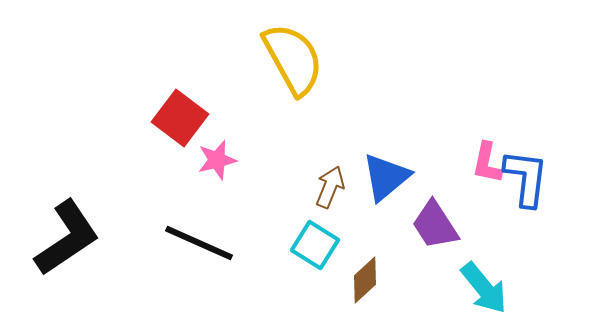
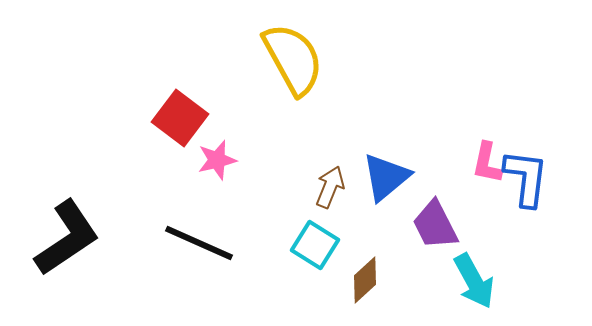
purple trapezoid: rotated 6 degrees clockwise
cyan arrow: moved 10 px left, 7 px up; rotated 10 degrees clockwise
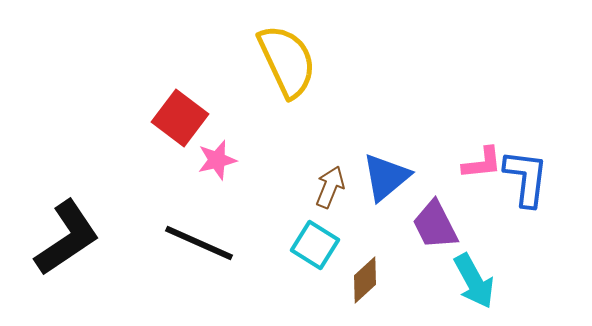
yellow semicircle: moved 6 px left, 2 px down; rotated 4 degrees clockwise
pink L-shape: moved 5 px left; rotated 108 degrees counterclockwise
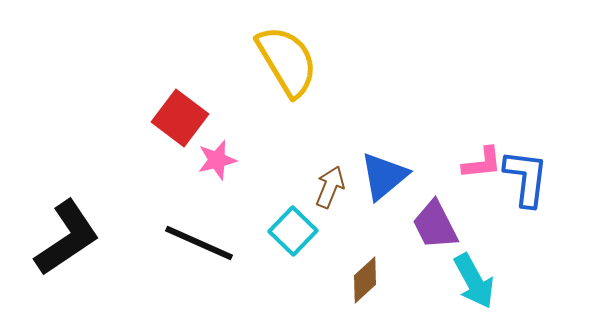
yellow semicircle: rotated 6 degrees counterclockwise
blue triangle: moved 2 px left, 1 px up
cyan square: moved 22 px left, 14 px up; rotated 12 degrees clockwise
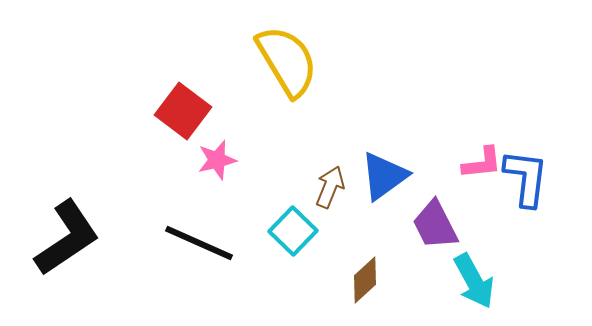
red square: moved 3 px right, 7 px up
blue triangle: rotated 4 degrees clockwise
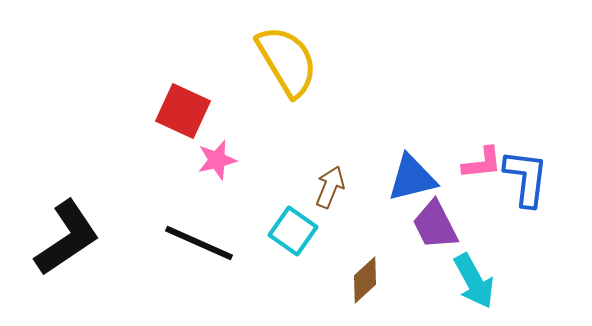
red square: rotated 12 degrees counterclockwise
blue triangle: moved 28 px right, 2 px down; rotated 22 degrees clockwise
cyan square: rotated 9 degrees counterclockwise
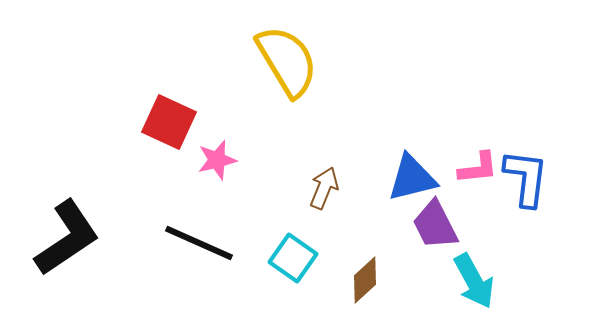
red square: moved 14 px left, 11 px down
pink L-shape: moved 4 px left, 5 px down
brown arrow: moved 6 px left, 1 px down
cyan square: moved 27 px down
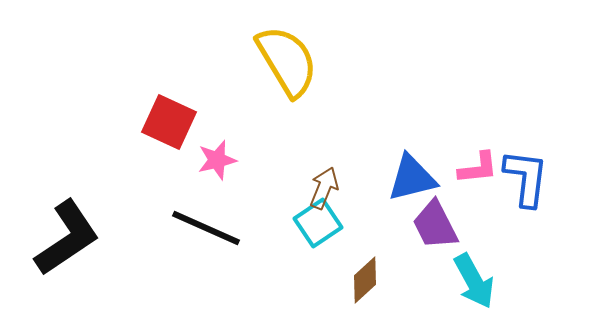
black line: moved 7 px right, 15 px up
cyan square: moved 25 px right, 35 px up; rotated 21 degrees clockwise
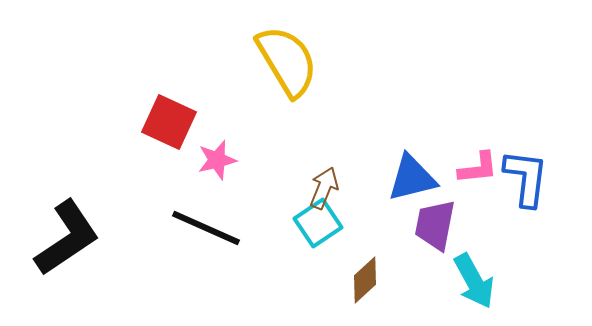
purple trapezoid: rotated 38 degrees clockwise
